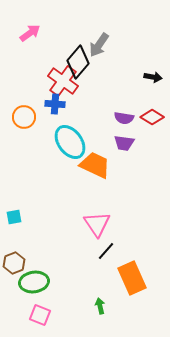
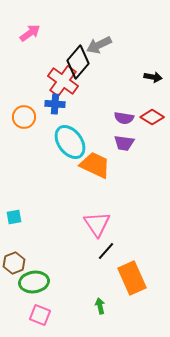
gray arrow: rotated 30 degrees clockwise
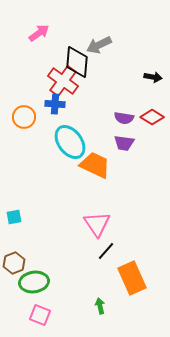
pink arrow: moved 9 px right
black diamond: moved 1 px left; rotated 36 degrees counterclockwise
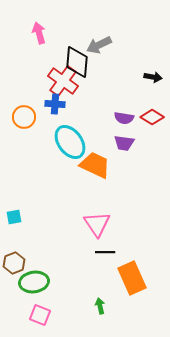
pink arrow: rotated 70 degrees counterclockwise
black line: moved 1 px left, 1 px down; rotated 48 degrees clockwise
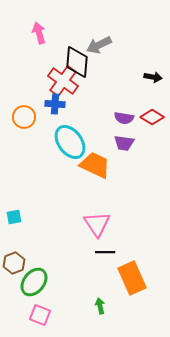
green ellipse: rotated 44 degrees counterclockwise
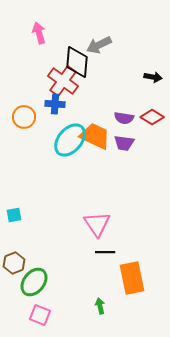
cyan ellipse: moved 2 px up; rotated 76 degrees clockwise
orange trapezoid: moved 29 px up
cyan square: moved 2 px up
orange rectangle: rotated 12 degrees clockwise
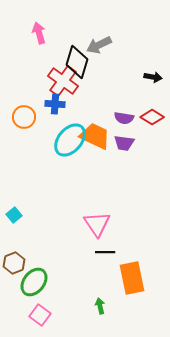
black diamond: rotated 12 degrees clockwise
cyan square: rotated 28 degrees counterclockwise
pink square: rotated 15 degrees clockwise
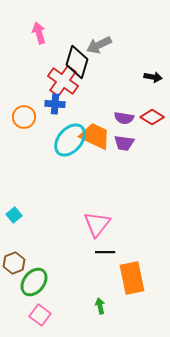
pink triangle: rotated 12 degrees clockwise
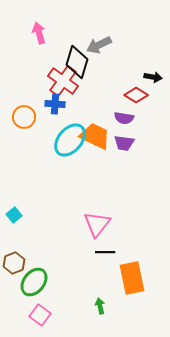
red diamond: moved 16 px left, 22 px up
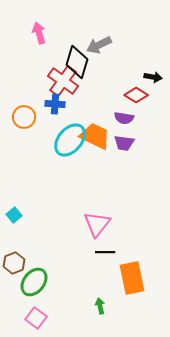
pink square: moved 4 px left, 3 px down
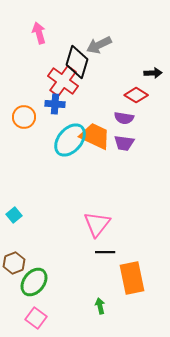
black arrow: moved 4 px up; rotated 12 degrees counterclockwise
